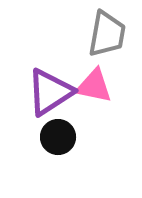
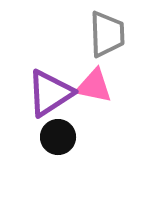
gray trapezoid: rotated 12 degrees counterclockwise
purple triangle: moved 1 px down
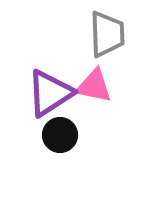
black circle: moved 2 px right, 2 px up
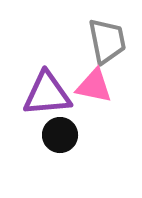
gray trapezoid: moved 7 px down; rotated 9 degrees counterclockwise
purple triangle: moved 3 px left, 1 px down; rotated 28 degrees clockwise
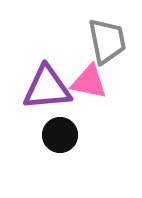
pink triangle: moved 5 px left, 4 px up
purple triangle: moved 6 px up
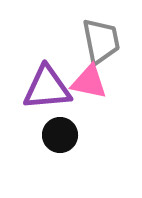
gray trapezoid: moved 6 px left
